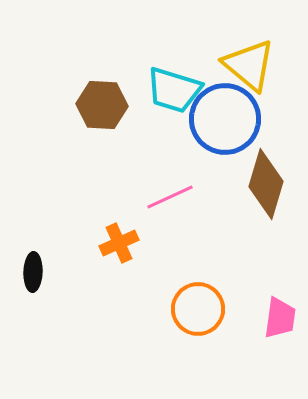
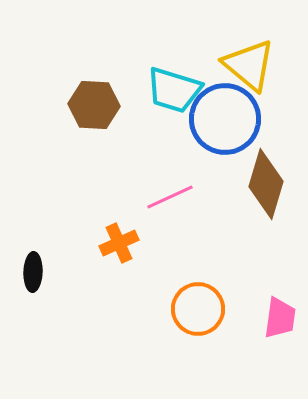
brown hexagon: moved 8 px left
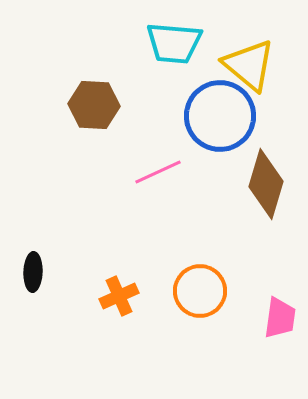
cyan trapezoid: moved 47 px up; rotated 12 degrees counterclockwise
blue circle: moved 5 px left, 3 px up
pink line: moved 12 px left, 25 px up
orange cross: moved 53 px down
orange circle: moved 2 px right, 18 px up
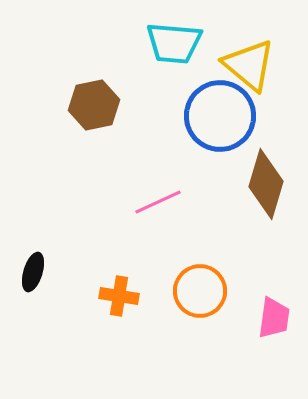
brown hexagon: rotated 15 degrees counterclockwise
pink line: moved 30 px down
black ellipse: rotated 15 degrees clockwise
orange cross: rotated 33 degrees clockwise
pink trapezoid: moved 6 px left
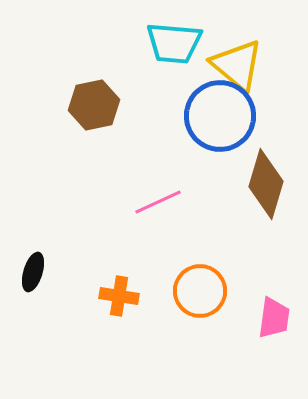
yellow triangle: moved 12 px left
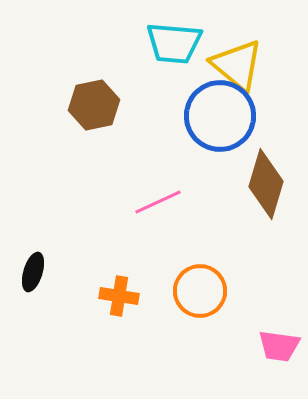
pink trapezoid: moved 5 px right, 28 px down; rotated 90 degrees clockwise
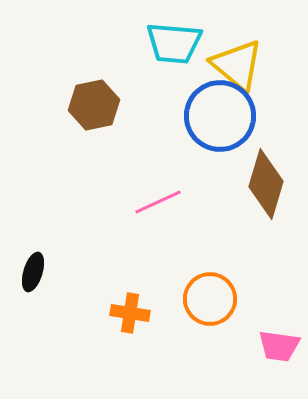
orange circle: moved 10 px right, 8 px down
orange cross: moved 11 px right, 17 px down
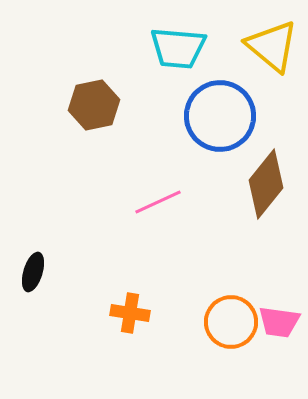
cyan trapezoid: moved 4 px right, 5 px down
yellow triangle: moved 35 px right, 19 px up
brown diamond: rotated 22 degrees clockwise
orange circle: moved 21 px right, 23 px down
pink trapezoid: moved 24 px up
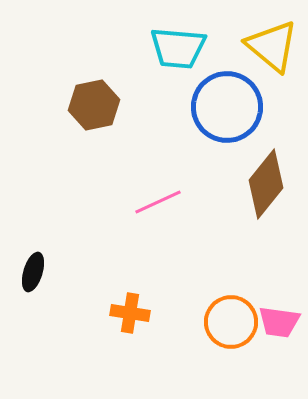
blue circle: moved 7 px right, 9 px up
